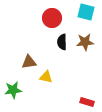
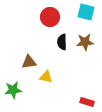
red circle: moved 2 px left, 1 px up
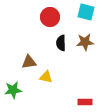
black semicircle: moved 1 px left, 1 px down
red rectangle: moved 2 px left; rotated 16 degrees counterclockwise
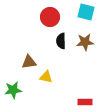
black semicircle: moved 2 px up
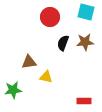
black semicircle: moved 2 px right, 2 px down; rotated 21 degrees clockwise
red rectangle: moved 1 px left, 1 px up
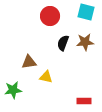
red circle: moved 1 px up
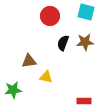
brown triangle: moved 1 px up
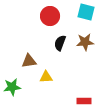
black semicircle: moved 3 px left
yellow triangle: rotated 16 degrees counterclockwise
green star: moved 1 px left, 3 px up
